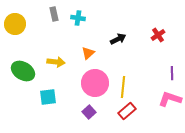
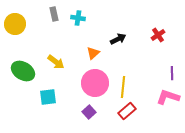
orange triangle: moved 5 px right
yellow arrow: rotated 30 degrees clockwise
pink L-shape: moved 2 px left, 2 px up
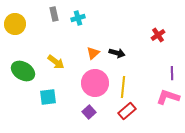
cyan cross: rotated 24 degrees counterclockwise
black arrow: moved 1 px left, 14 px down; rotated 42 degrees clockwise
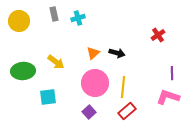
yellow circle: moved 4 px right, 3 px up
green ellipse: rotated 35 degrees counterclockwise
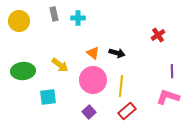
cyan cross: rotated 16 degrees clockwise
orange triangle: rotated 40 degrees counterclockwise
yellow arrow: moved 4 px right, 3 px down
purple line: moved 2 px up
pink circle: moved 2 px left, 3 px up
yellow line: moved 2 px left, 1 px up
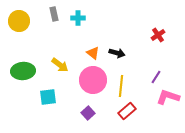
purple line: moved 16 px left, 6 px down; rotated 32 degrees clockwise
purple square: moved 1 px left, 1 px down
